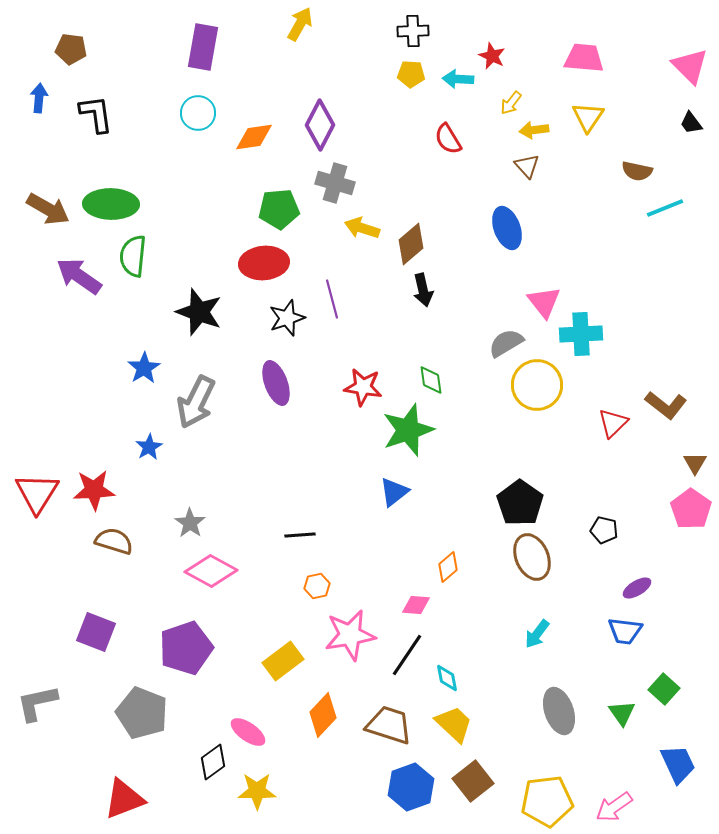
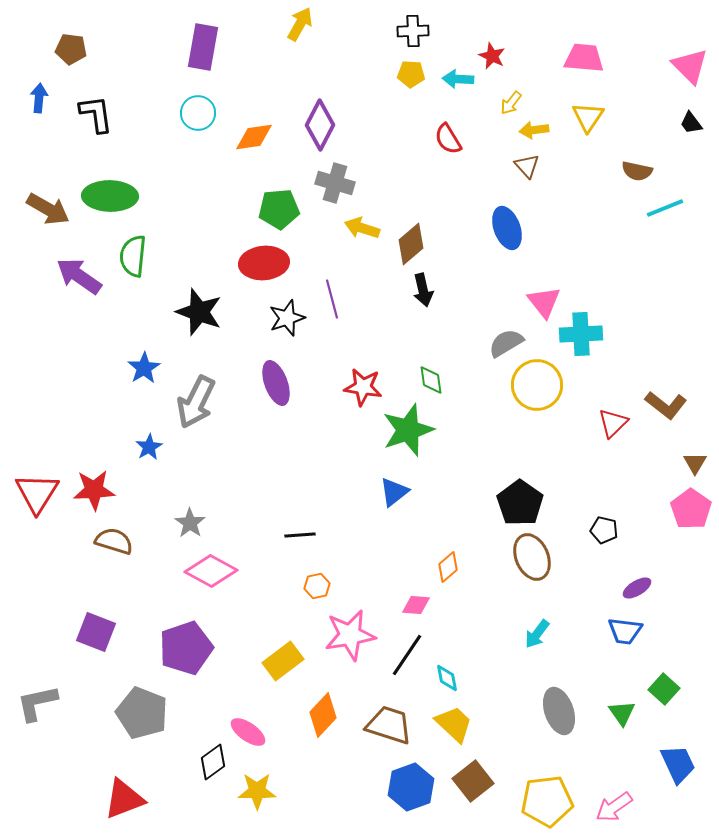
green ellipse at (111, 204): moved 1 px left, 8 px up
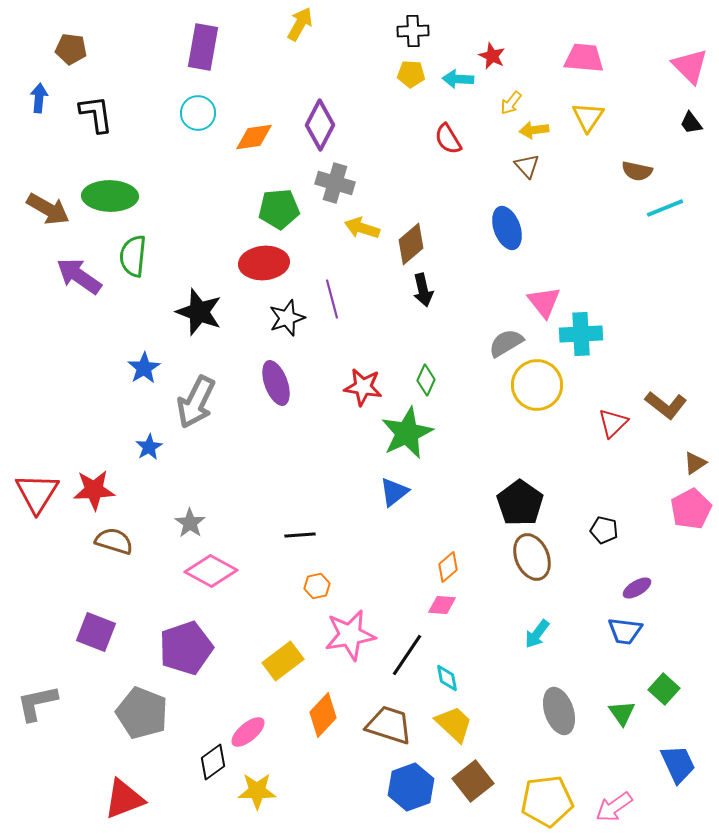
green diamond at (431, 380): moved 5 px left; rotated 32 degrees clockwise
green star at (408, 430): moved 1 px left, 3 px down; rotated 6 degrees counterclockwise
brown triangle at (695, 463): rotated 25 degrees clockwise
pink pentagon at (691, 509): rotated 9 degrees clockwise
pink diamond at (416, 605): moved 26 px right
pink ellipse at (248, 732): rotated 75 degrees counterclockwise
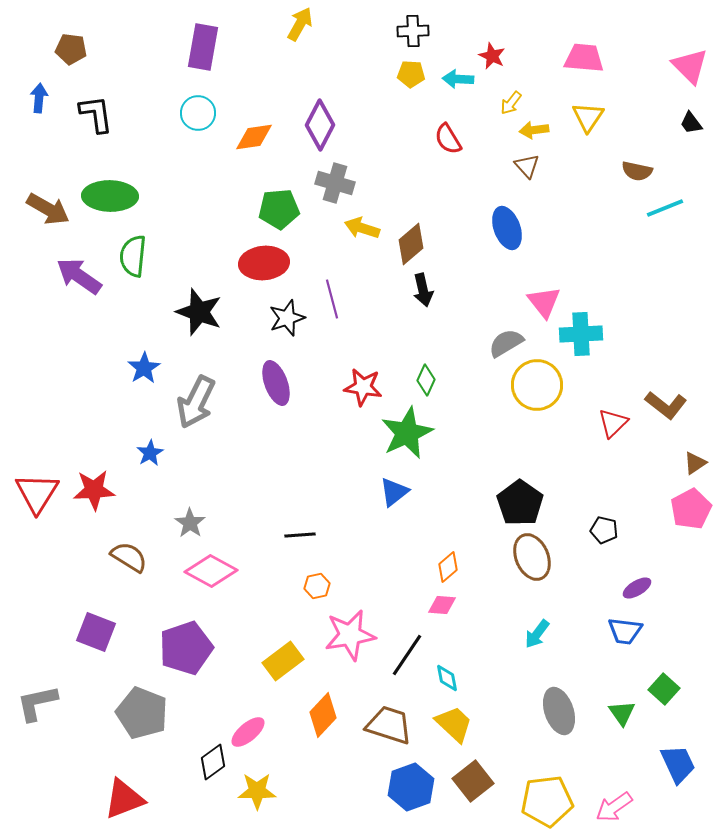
blue star at (149, 447): moved 1 px right, 6 px down
brown semicircle at (114, 541): moved 15 px right, 16 px down; rotated 15 degrees clockwise
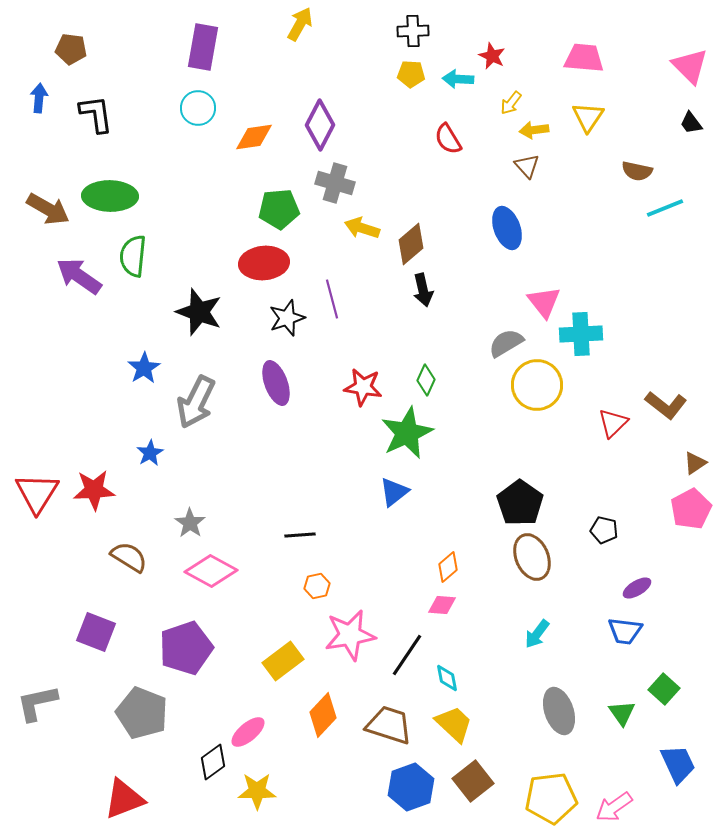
cyan circle at (198, 113): moved 5 px up
yellow pentagon at (547, 801): moved 4 px right, 3 px up
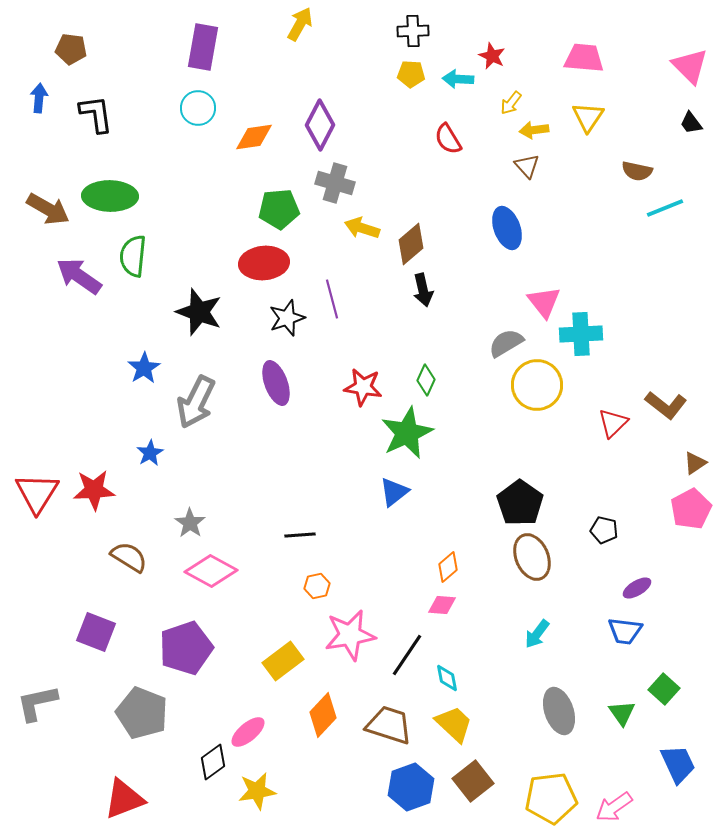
yellow star at (257, 791): rotated 9 degrees counterclockwise
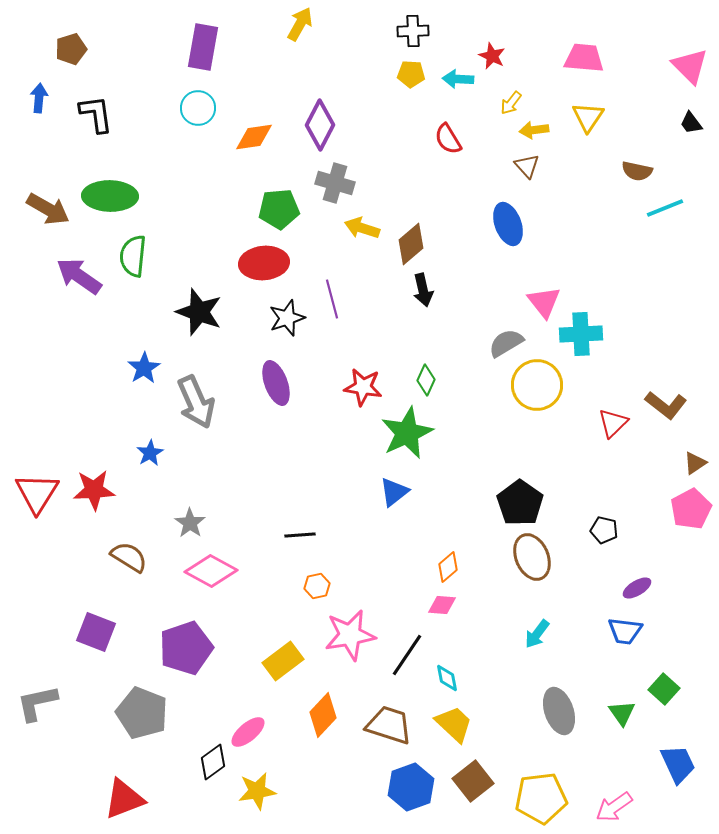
brown pentagon at (71, 49): rotated 24 degrees counterclockwise
blue ellipse at (507, 228): moved 1 px right, 4 px up
gray arrow at (196, 402): rotated 50 degrees counterclockwise
yellow pentagon at (551, 798): moved 10 px left
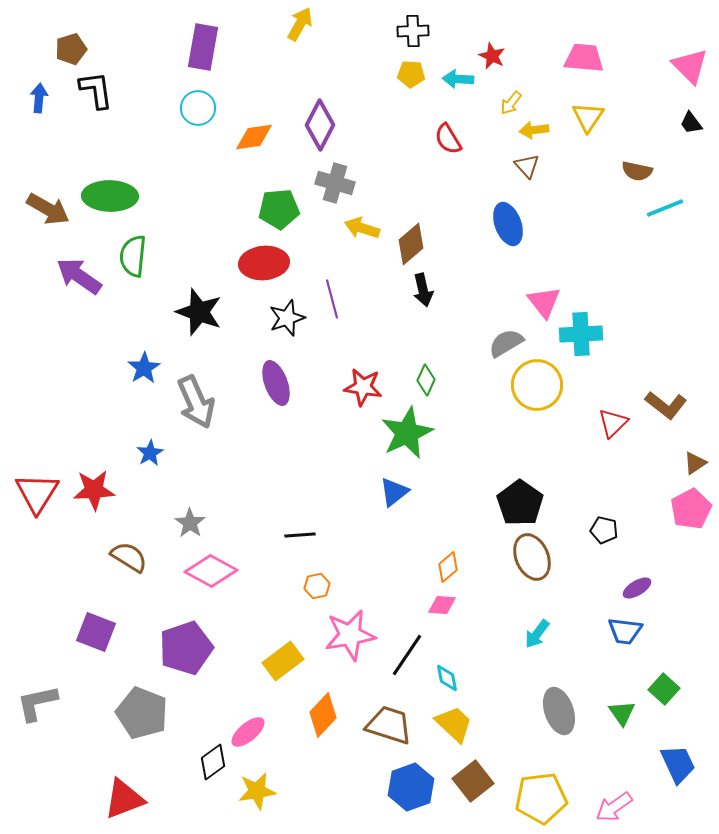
black L-shape at (96, 114): moved 24 px up
